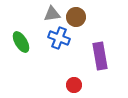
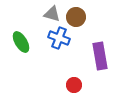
gray triangle: rotated 24 degrees clockwise
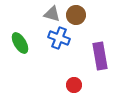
brown circle: moved 2 px up
green ellipse: moved 1 px left, 1 px down
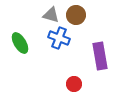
gray triangle: moved 1 px left, 1 px down
red circle: moved 1 px up
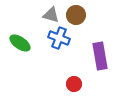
green ellipse: rotated 25 degrees counterclockwise
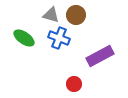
green ellipse: moved 4 px right, 5 px up
purple rectangle: rotated 72 degrees clockwise
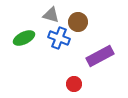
brown circle: moved 2 px right, 7 px down
green ellipse: rotated 60 degrees counterclockwise
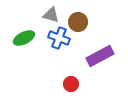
red circle: moved 3 px left
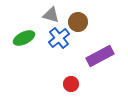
blue cross: rotated 30 degrees clockwise
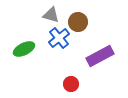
green ellipse: moved 11 px down
